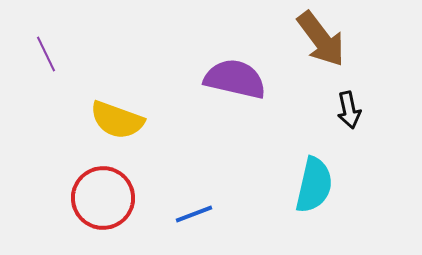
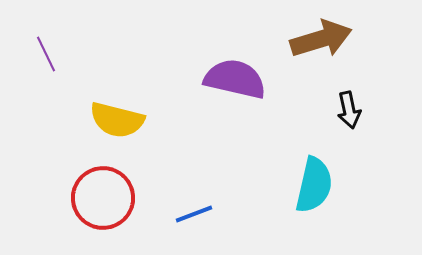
brown arrow: rotated 70 degrees counterclockwise
yellow semicircle: rotated 6 degrees counterclockwise
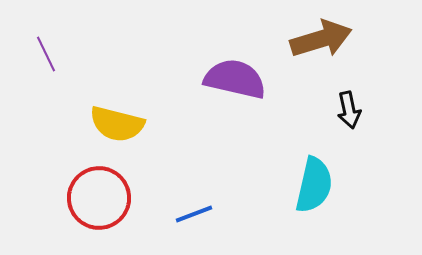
yellow semicircle: moved 4 px down
red circle: moved 4 px left
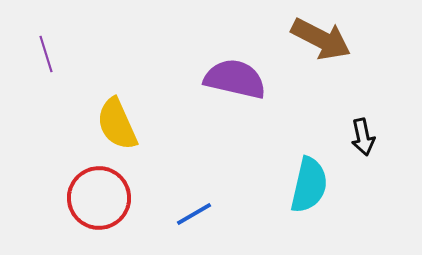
brown arrow: rotated 44 degrees clockwise
purple line: rotated 9 degrees clockwise
black arrow: moved 14 px right, 27 px down
yellow semicircle: rotated 52 degrees clockwise
cyan semicircle: moved 5 px left
blue line: rotated 9 degrees counterclockwise
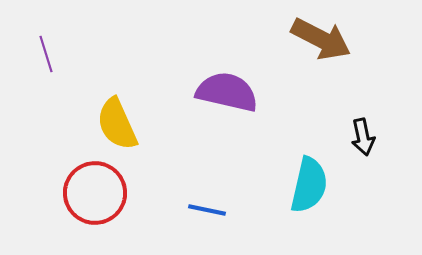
purple semicircle: moved 8 px left, 13 px down
red circle: moved 4 px left, 5 px up
blue line: moved 13 px right, 4 px up; rotated 42 degrees clockwise
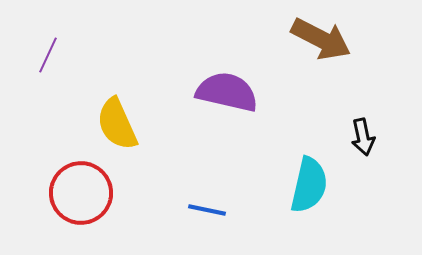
purple line: moved 2 px right, 1 px down; rotated 42 degrees clockwise
red circle: moved 14 px left
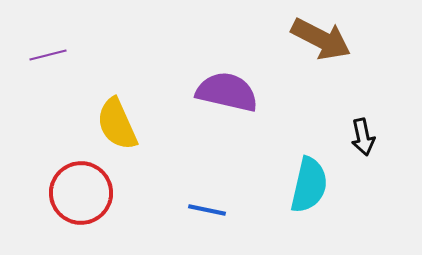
purple line: rotated 51 degrees clockwise
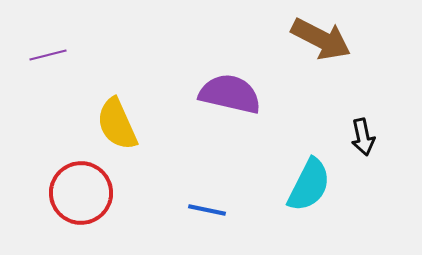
purple semicircle: moved 3 px right, 2 px down
cyan semicircle: rotated 14 degrees clockwise
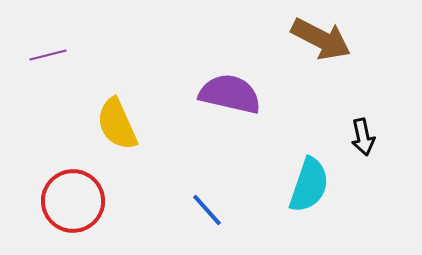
cyan semicircle: rotated 8 degrees counterclockwise
red circle: moved 8 px left, 8 px down
blue line: rotated 36 degrees clockwise
